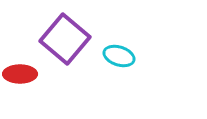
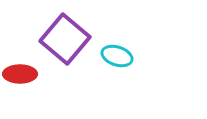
cyan ellipse: moved 2 px left
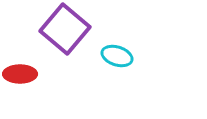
purple square: moved 10 px up
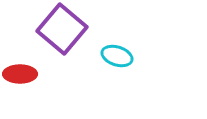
purple square: moved 3 px left
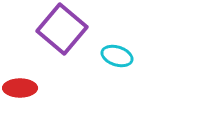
red ellipse: moved 14 px down
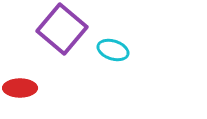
cyan ellipse: moved 4 px left, 6 px up
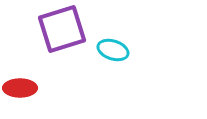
purple square: rotated 33 degrees clockwise
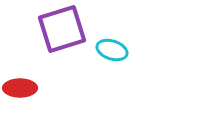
cyan ellipse: moved 1 px left
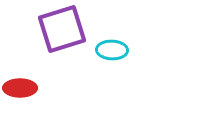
cyan ellipse: rotated 16 degrees counterclockwise
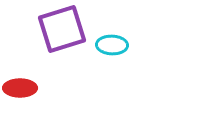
cyan ellipse: moved 5 px up
